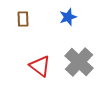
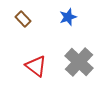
brown rectangle: rotated 42 degrees counterclockwise
red triangle: moved 4 px left
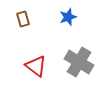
brown rectangle: rotated 28 degrees clockwise
gray cross: rotated 12 degrees counterclockwise
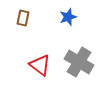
brown rectangle: moved 1 px up; rotated 28 degrees clockwise
red triangle: moved 4 px right, 1 px up
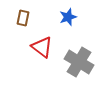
red triangle: moved 2 px right, 18 px up
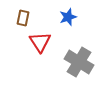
red triangle: moved 2 px left, 5 px up; rotated 20 degrees clockwise
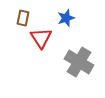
blue star: moved 2 px left, 1 px down
red triangle: moved 1 px right, 4 px up
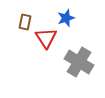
brown rectangle: moved 2 px right, 4 px down
red triangle: moved 5 px right
